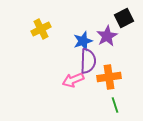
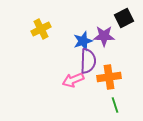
purple star: moved 3 px left; rotated 30 degrees clockwise
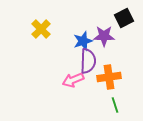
yellow cross: rotated 18 degrees counterclockwise
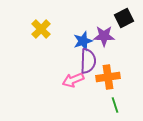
orange cross: moved 1 px left
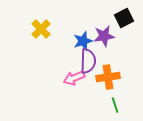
purple star: rotated 10 degrees counterclockwise
pink arrow: moved 1 px right, 2 px up
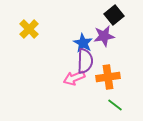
black square: moved 10 px left, 3 px up; rotated 12 degrees counterclockwise
yellow cross: moved 12 px left
blue star: moved 2 px down; rotated 24 degrees counterclockwise
purple semicircle: moved 3 px left
green line: rotated 35 degrees counterclockwise
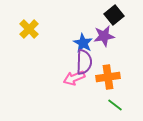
purple semicircle: moved 1 px left, 1 px down
